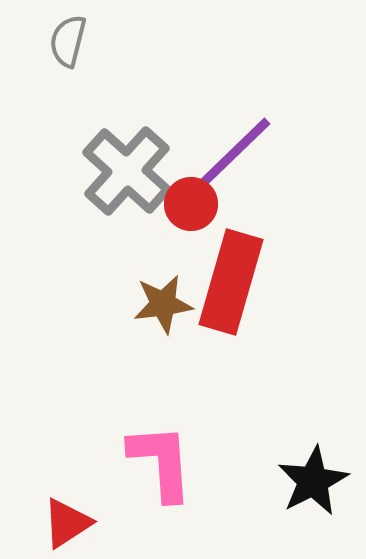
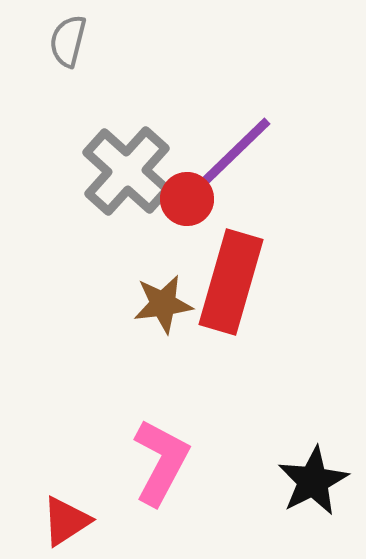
red circle: moved 4 px left, 5 px up
pink L-shape: rotated 32 degrees clockwise
red triangle: moved 1 px left, 2 px up
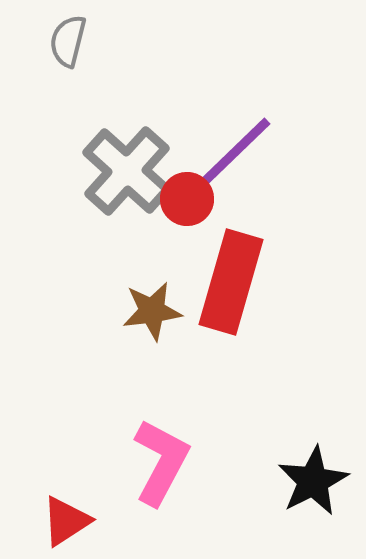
brown star: moved 11 px left, 7 px down
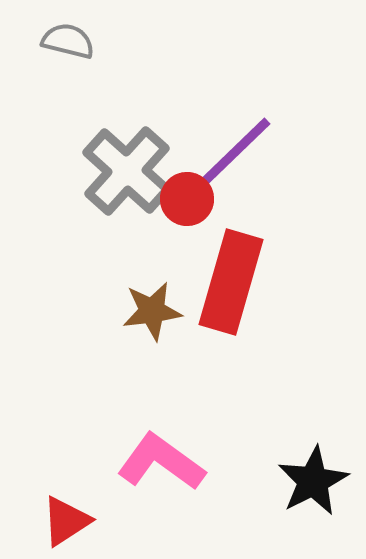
gray semicircle: rotated 90 degrees clockwise
pink L-shape: rotated 82 degrees counterclockwise
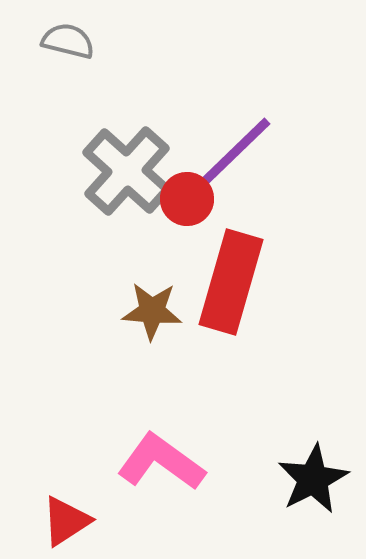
brown star: rotated 12 degrees clockwise
black star: moved 2 px up
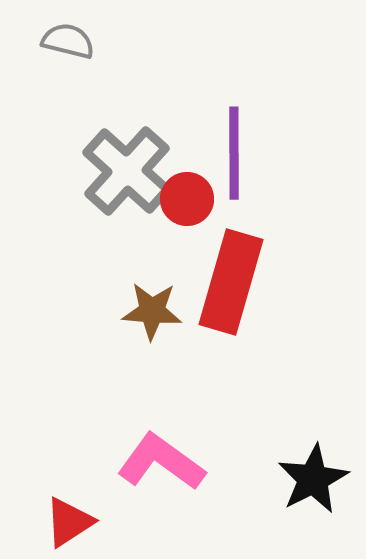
purple line: rotated 46 degrees counterclockwise
red triangle: moved 3 px right, 1 px down
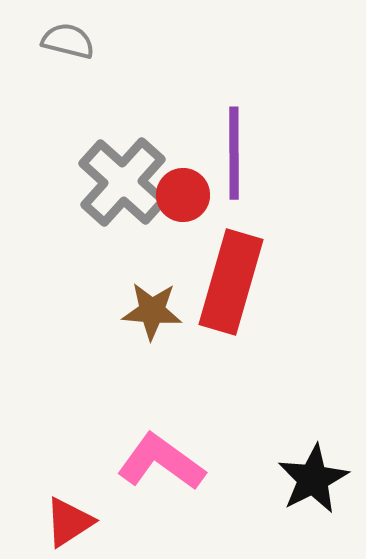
gray cross: moved 4 px left, 11 px down
red circle: moved 4 px left, 4 px up
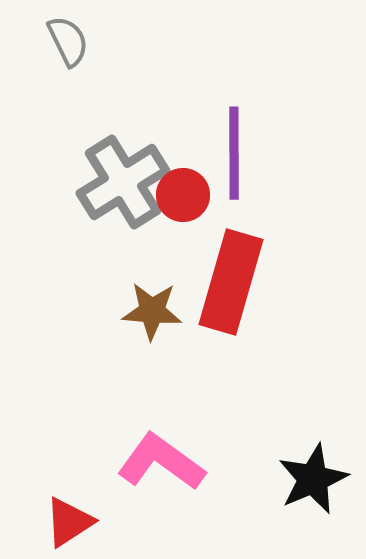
gray semicircle: rotated 50 degrees clockwise
gray cross: rotated 16 degrees clockwise
black star: rotated 4 degrees clockwise
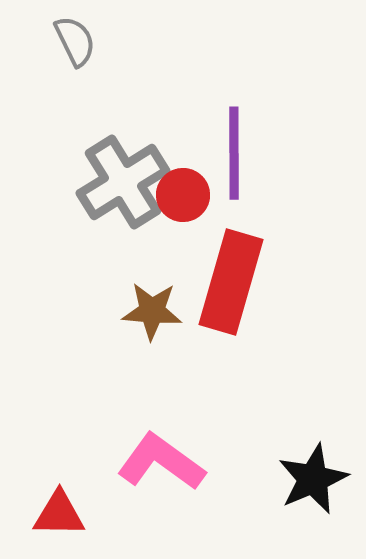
gray semicircle: moved 7 px right
red triangle: moved 10 px left, 8 px up; rotated 34 degrees clockwise
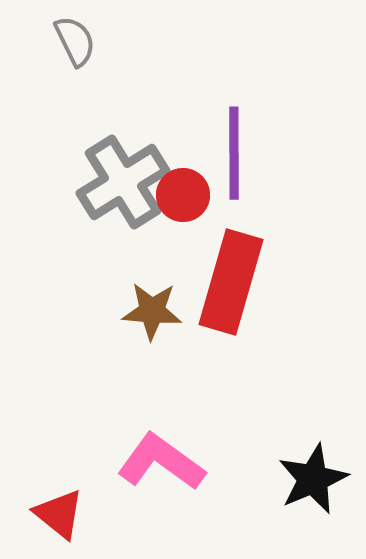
red triangle: rotated 38 degrees clockwise
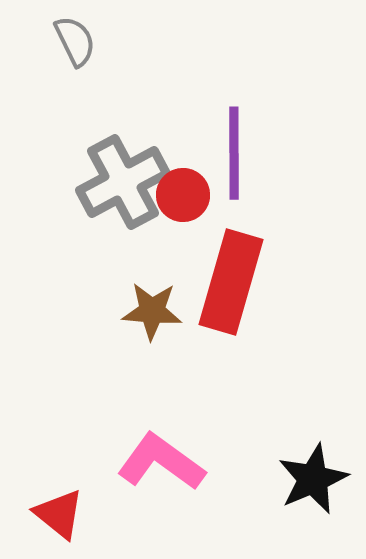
gray cross: rotated 4 degrees clockwise
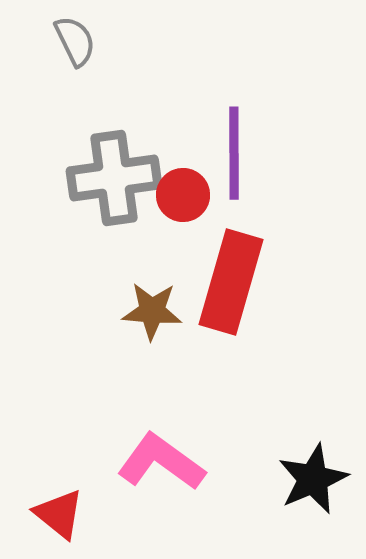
gray cross: moved 9 px left, 4 px up; rotated 20 degrees clockwise
